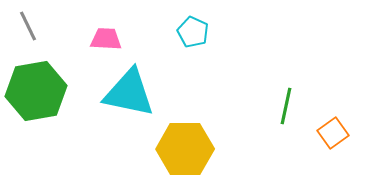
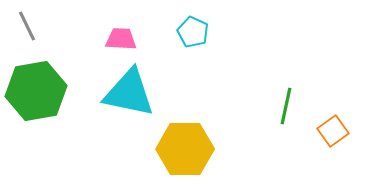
gray line: moved 1 px left
pink trapezoid: moved 15 px right
orange square: moved 2 px up
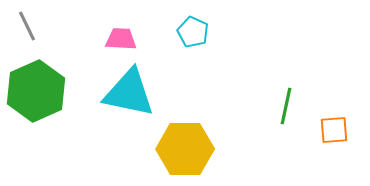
green hexagon: rotated 14 degrees counterclockwise
orange square: moved 1 px right, 1 px up; rotated 32 degrees clockwise
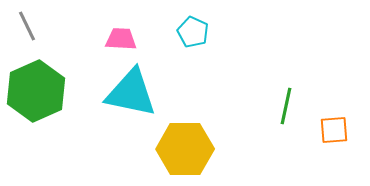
cyan triangle: moved 2 px right
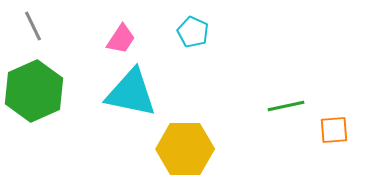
gray line: moved 6 px right
pink trapezoid: rotated 120 degrees clockwise
green hexagon: moved 2 px left
green line: rotated 66 degrees clockwise
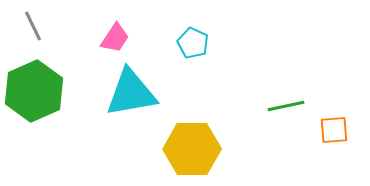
cyan pentagon: moved 11 px down
pink trapezoid: moved 6 px left, 1 px up
cyan triangle: rotated 22 degrees counterclockwise
yellow hexagon: moved 7 px right
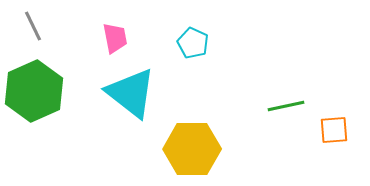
pink trapezoid: rotated 44 degrees counterclockwise
cyan triangle: rotated 48 degrees clockwise
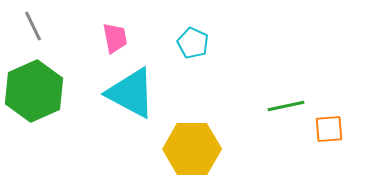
cyan triangle: rotated 10 degrees counterclockwise
orange square: moved 5 px left, 1 px up
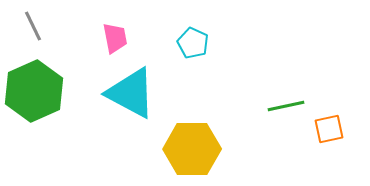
orange square: rotated 8 degrees counterclockwise
